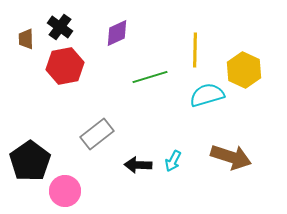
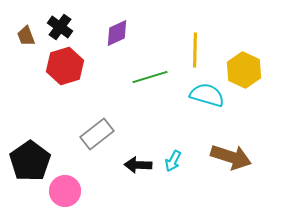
brown trapezoid: moved 3 px up; rotated 20 degrees counterclockwise
red hexagon: rotated 6 degrees counterclockwise
cyan semicircle: rotated 32 degrees clockwise
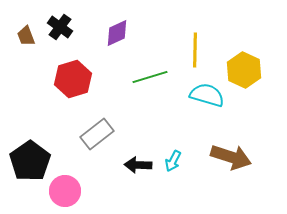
red hexagon: moved 8 px right, 13 px down
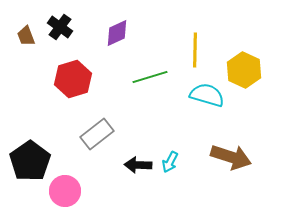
cyan arrow: moved 3 px left, 1 px down
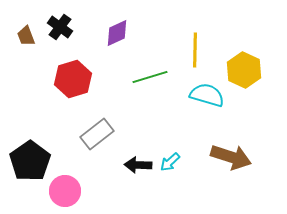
cyan arrow: rotated 20 degrees clockwise
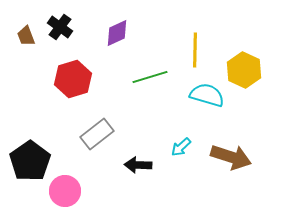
cyan arrow: moved 11 px right, 15 px up
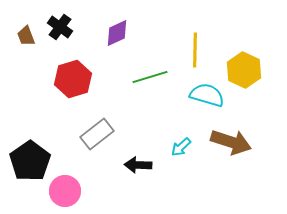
brown arrow: moved 15 px up
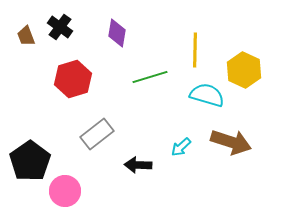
purple diamond: rotated 56 degrees counterclockwise
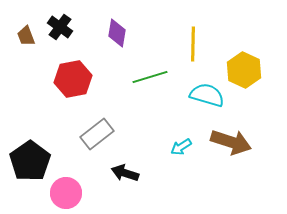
yellow line: moved 2 px left, 6 px up
red hexagon: rotated 6 degrees clockwise
cyan arrow: rotated 10 degrees clockwise
black arrow: moved 13 px left, 8 px down; rotated 16 degrees clockwise
pink circle: moved 1 px right, 2 px down
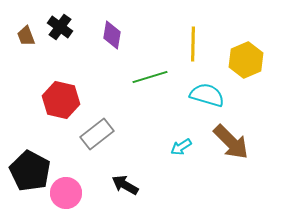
purple diamond: moved 5 px left, 2 px down
yellow hexagon: moved 2 px right, 10 px up; rotated 12 degrees clockwise
red hexagon: moved 12 px left, 21 px down; rotated 24 degrees clockwise
brown arrow: rotated 27 degrees clockwise
black pentagon: moved 10 px down; rotated 9 degrees counterclockwise
black arrow: moved 12 px down; rotated 12 degrees clockwise
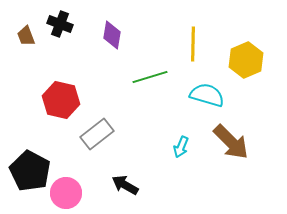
black cross: moved 3 px up; rotated 15 degrees counterclockwise
cyan arrow: rotated 35 degrees counterclockwise
